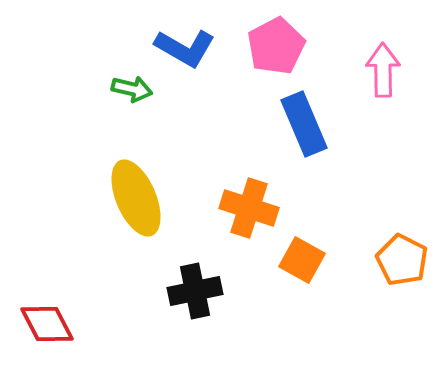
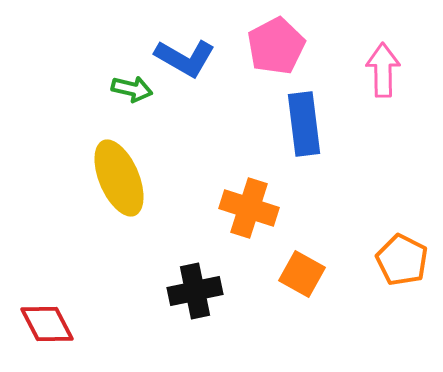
blue L-shape: moved 10 px down
blue rectangle: rotated 16 degrees clockwise
yellow ellipse: moved 17 px left, 20 px up
orange square: moved 14 px down
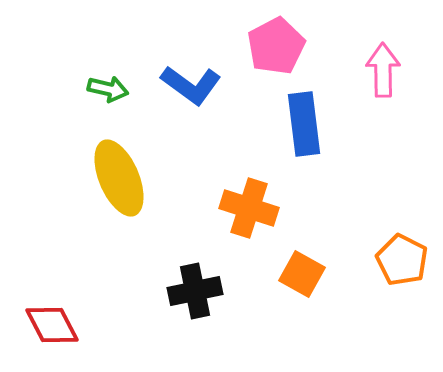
blue L-shape: moved 6 px right, 27 px down; rotated 6 degrees clockwise
green arrow: moved 24 px left
red diamond: moved 5 px right, 1 px down
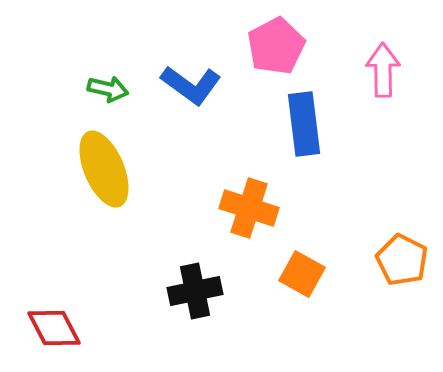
yellow ellipse: moved 15 px left, 9 px up
red diamond: moved 2 px right, 3 px down
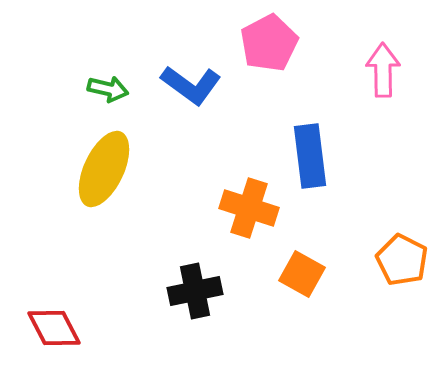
pink pentagon: moved 7 px left, 3 px up
blue rectangle: moved 6 px right, 32 px down
yellow ellipse: rotated 48 degrees clockwise
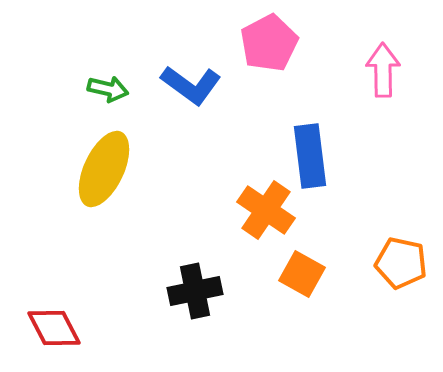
orange cross: moved 17 px right, 2 px down; rotated 16 degrees clockwise
orange pentagon: moved 1 px left, 3 px down; rotated 15 degrees counterclockwise
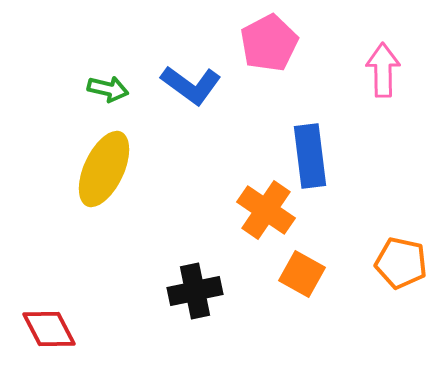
red diamond: moved 5 px left, 1 px down
